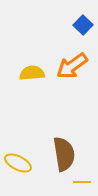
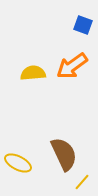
blue square: rotated 24 degrees counterclockwise
yellow semicircle: moved 1 px right
brown semicircle: rotated 16 degrees counterclockwise
yellow line: rotated 48 degrees counterclockwise
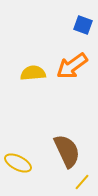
brown semicircle: moved 3 px right, 3 px up
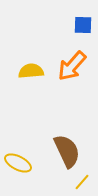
blue square: rotated 18 degrees counterclockwise
orange arrow: rotated 12 degrees counterclockwise
yellow semicircle: moved 2 px left, 2 px up
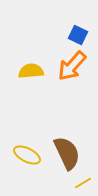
blue square: moved 5 px left, 10 px down; rotated 24 degrees clockwise
brown semicircle: moved 2 px down
yellow ellipse: moved 9 px right, 8 px up
yellow line: moved 1 px right, 1 px down; rotated 18 degrees clockwise
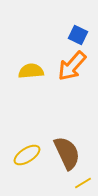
yellow ellipse: rotated 60 degrees counterclockwise
